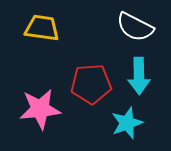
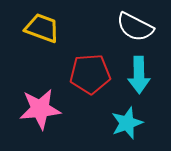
yellow trapezoid: rotated 12 degrees clockwise
cyan arrow: moved 1 px up
red pentagon: moved 1 px left, 10 px up
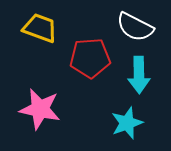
yellow trapezoid: moved 2 px left
red pentagon: moved 16 px up
pink star: rotated 18 degrees clockwise
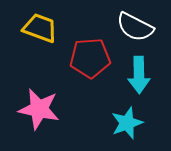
pink star: moved 1 px left
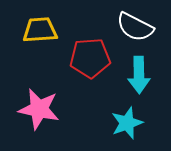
yellow trapezoid: moved 2 px down; rotated 24 degrees counterclockwise
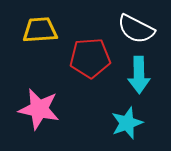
white semicircle: moved 1 px right, 2 px down
